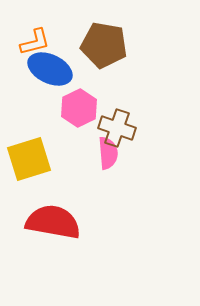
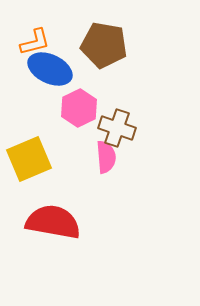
pink semicircle: moved 2 px left, 4 px down
yellow square: rotated 6 degrees counterclockwise
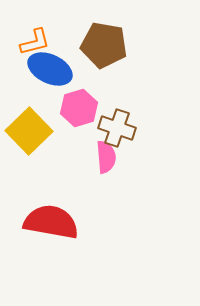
pink hexagon: rotated 9 degrees clockwise
yellow square: moved 28 px up; rotated 21 degrees counterclockwise
red semicircle: moved 2 px left
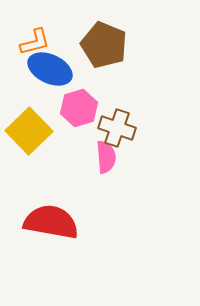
brown pentagon: rotated 12 degrees clockwise
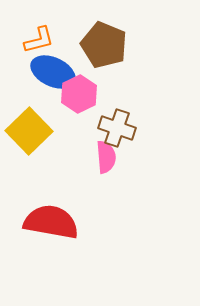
orange L-shape: moved 4 px right, 2 px up
blue ellipse: moved 3 px right, 3 px down
pink hexagon: moved 14 px up; rotated 9 degrees counterclockwise
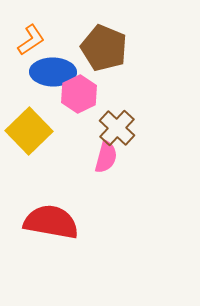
orange L-shape: moved 8 px left; rotated 20 degrees counterclockwise
brown pentagon: moved 3 px down
blue ellipse: rotated 24 degrees counterclockwise
brown cross: rotated 24 degrees clockwise
pink semicircle: rotated 20 degrees clockwise
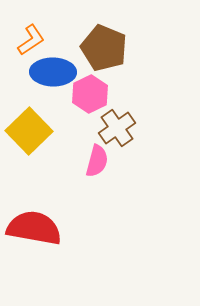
pink hexagon: moved 11 px right
brown cross: rotated 12 degrees clockwise
pink semicircle: moved 9 px left, 4 px down
red semicircle: moved 17 px left, 6 px down
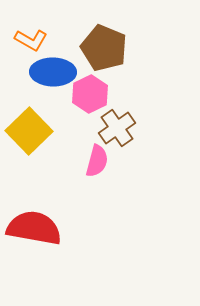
orange L-shape: rotated 64 degrees clockwise
